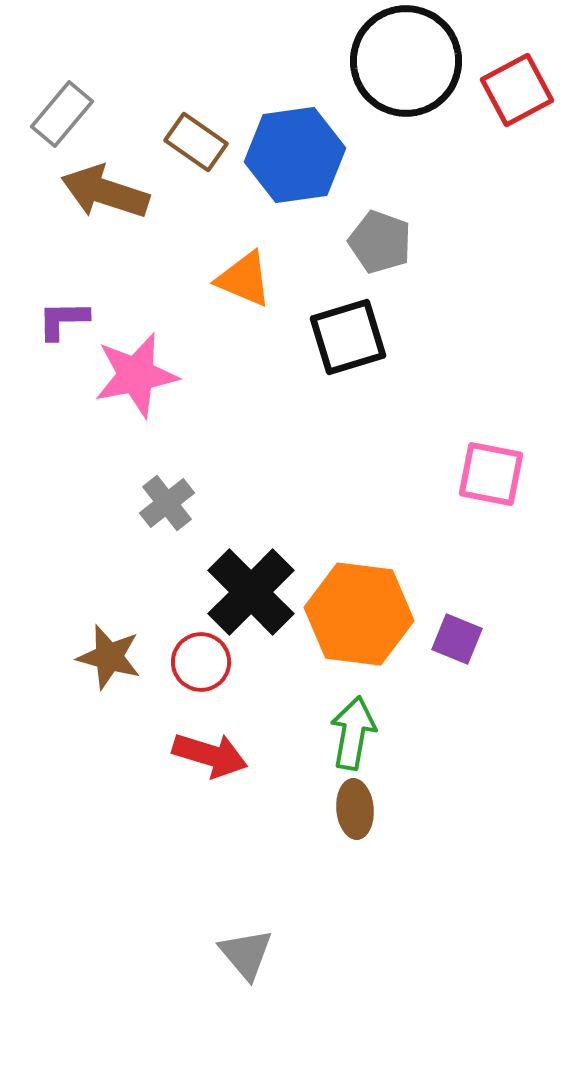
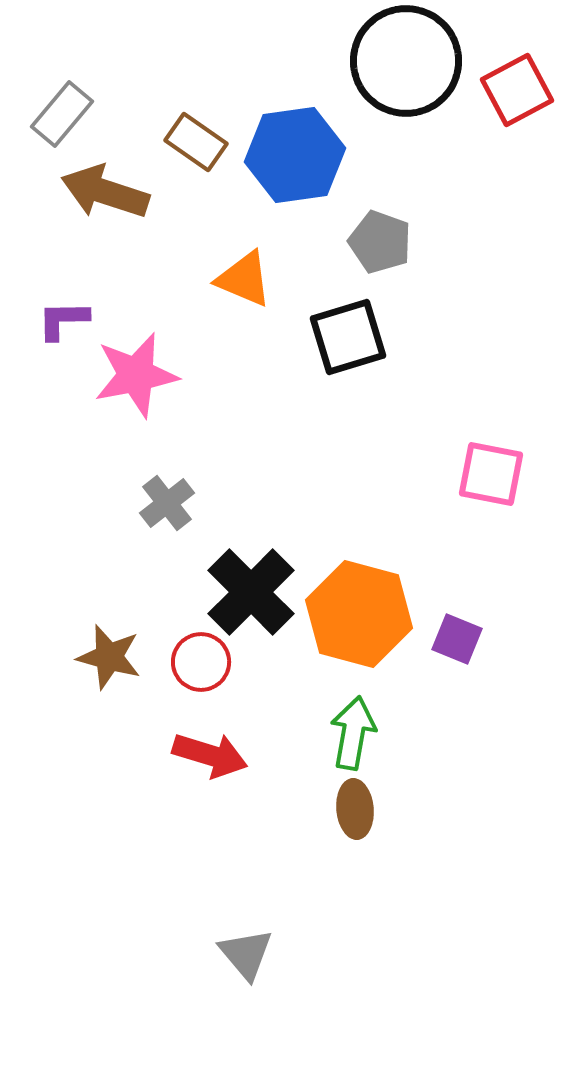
orange hexagon: rotated 8 degrees clockwise
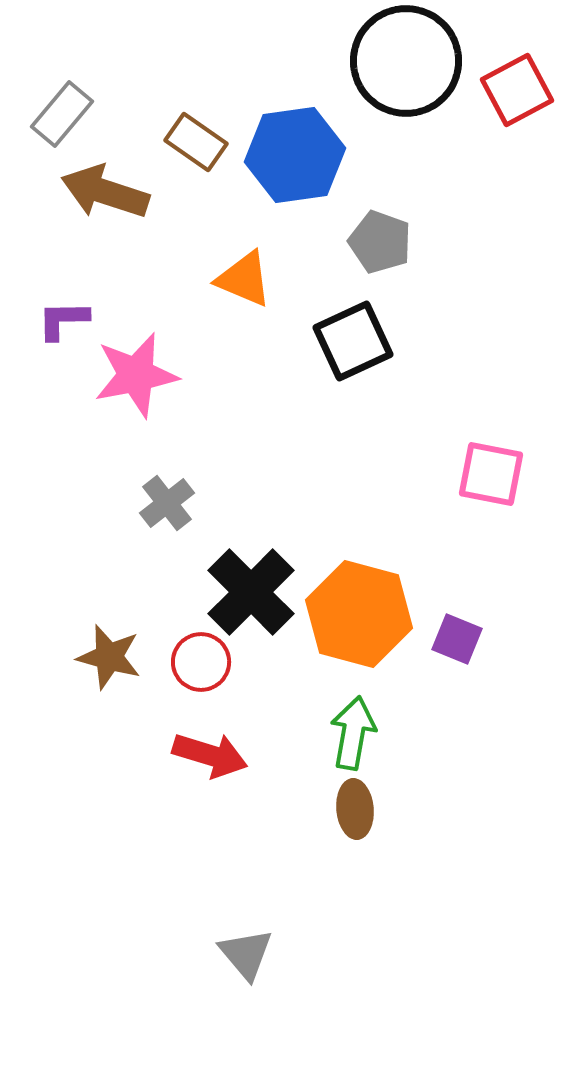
black square: moved 5 px right, 4 px down; rotated 8 degrees counterclockwise
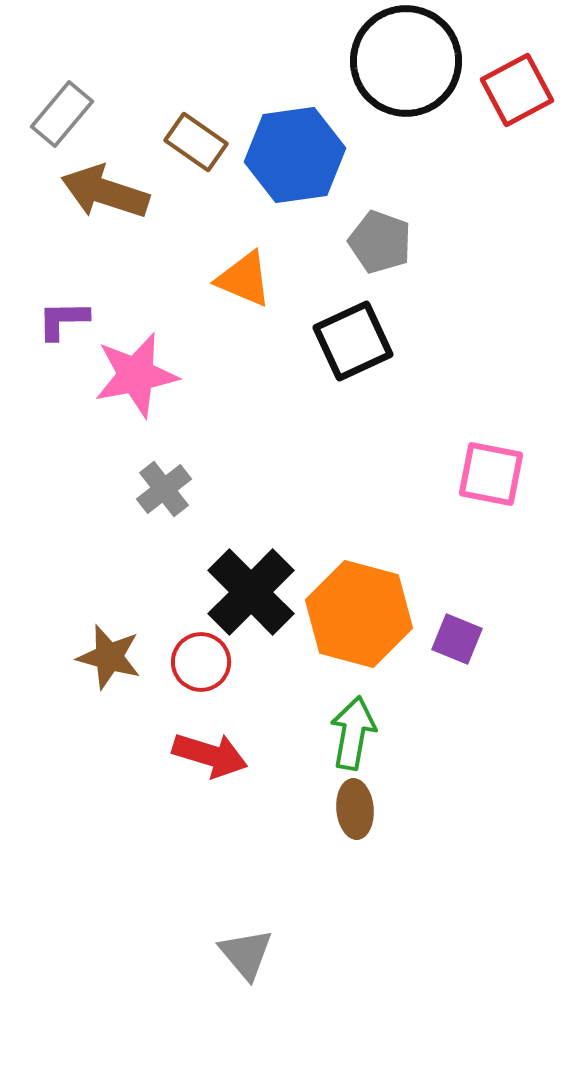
gray cross: moved 3 px left, 14 px up
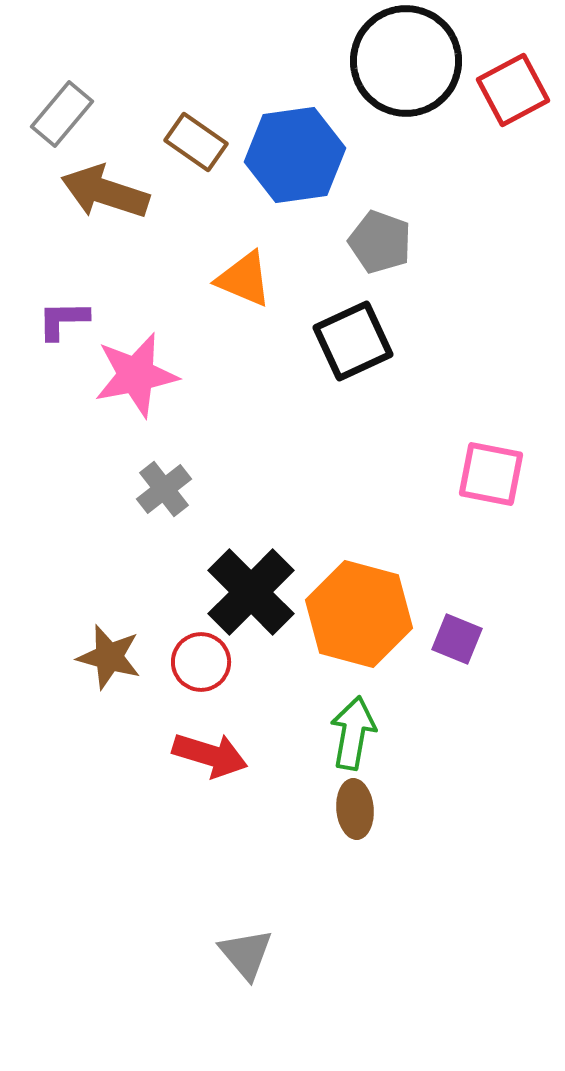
red square: moved 4 px left
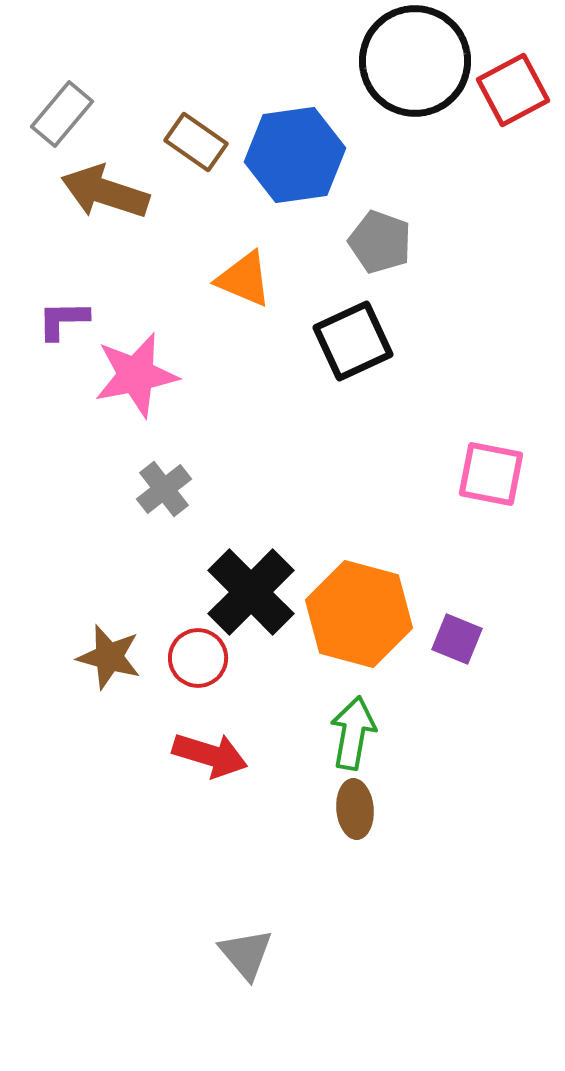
black circle: moved 9 px right
red circle: moved 3 px left, 4 px up
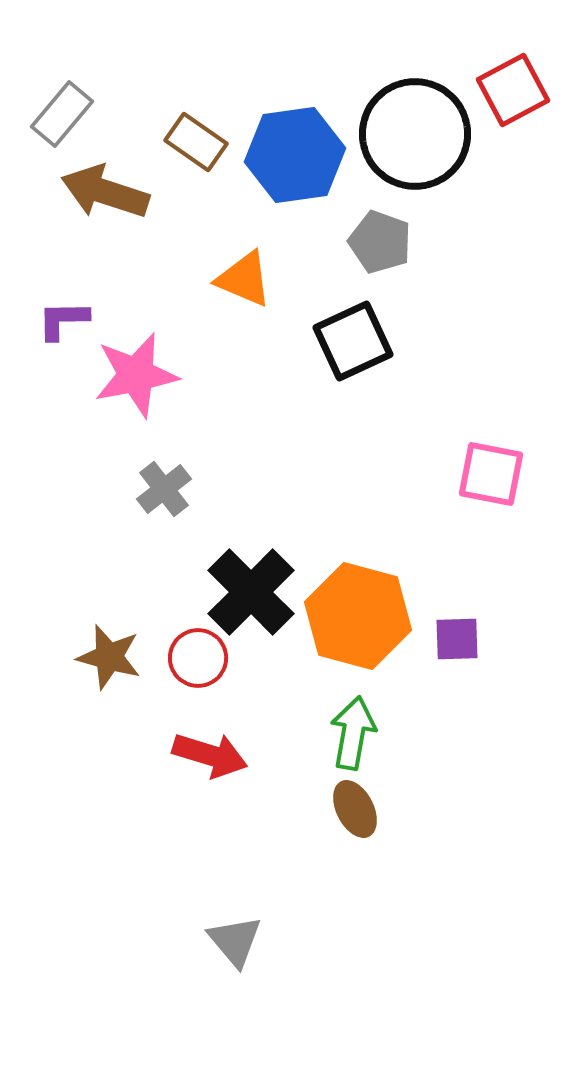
black circle: moved 73 px down
orange hexagon: moved 1 px left, 2 px down
purple square: rotated 24 degrees counterclockwise
brown ellipse: rotated 22 degrees counterclockwise
gray triangle: moved 11 px left, 13 px up
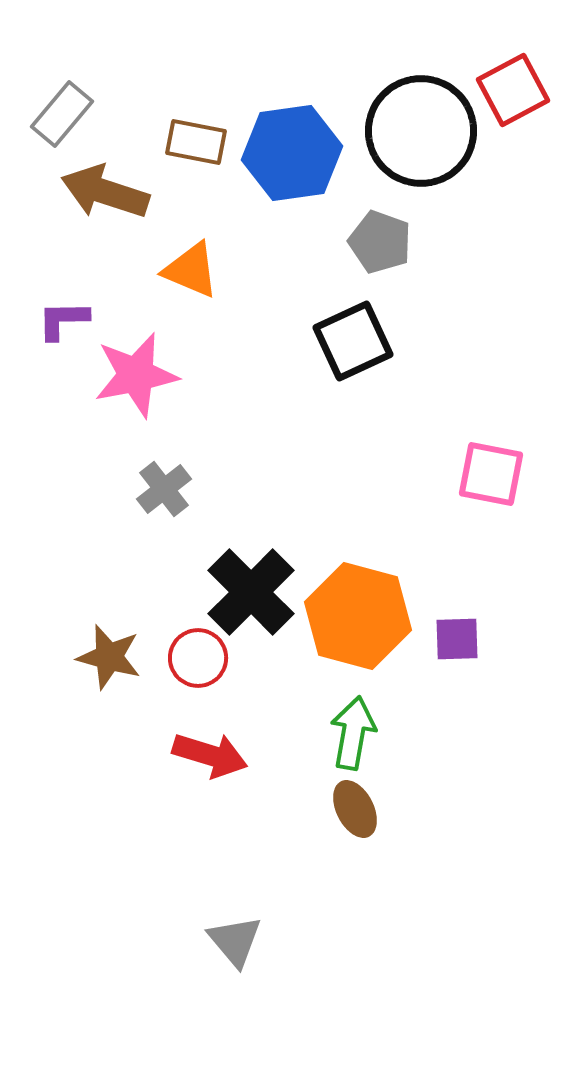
black circle: moved 6 px right, 3 px up
brown rectangle: rotated 24 degrees counterclockwise
blue hexagon: moved 3 px left, 2 px up
orange triangle: moved 53 px left, 9 px up
